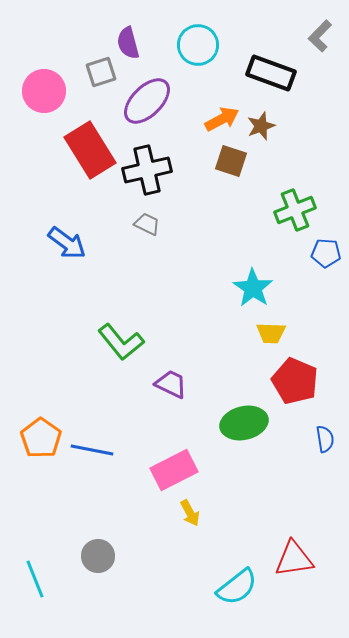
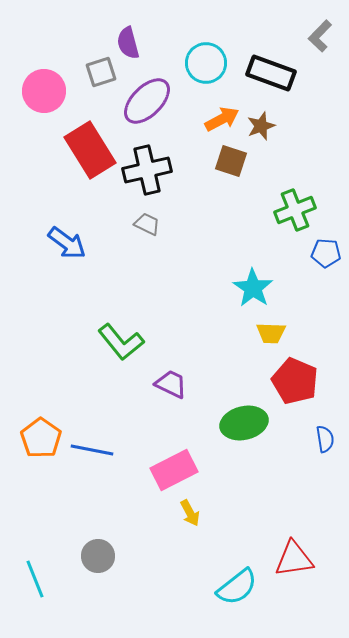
cyan circle: moved 8 px right, 18 px down
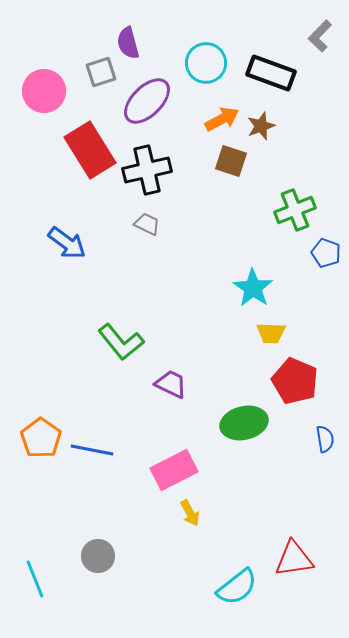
blue pentagon: rotated 16 degrees clockwise
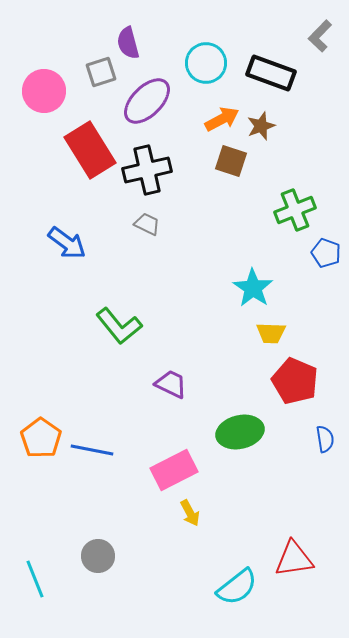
green L-shape: moved 2 px left, 16 px up
green ellipse: moved 4 px left, 9 px down
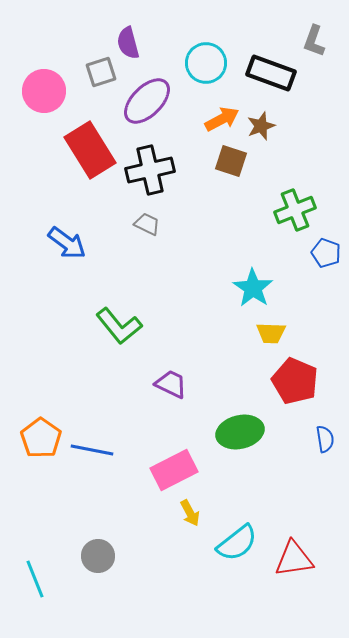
gray L-shape: moved 6 px left, 5 px down; rotated 24 degrees counterclockwise
black cross: moved 3 px right
cyan semicircle: moved 44 px up
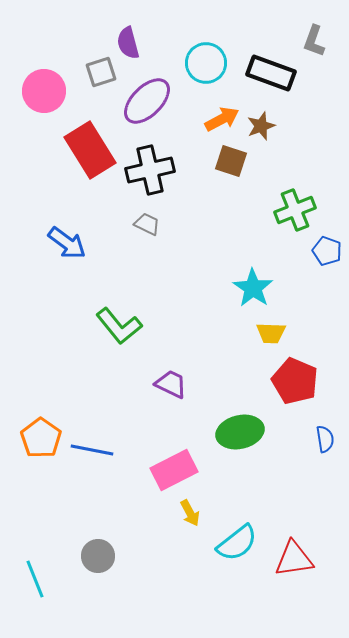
blue pentagon: moved 1 px right, 2 px up
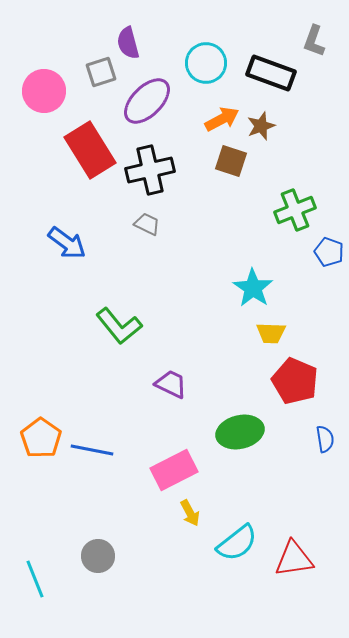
blue pentagon: moved 2 px right, 1 px down
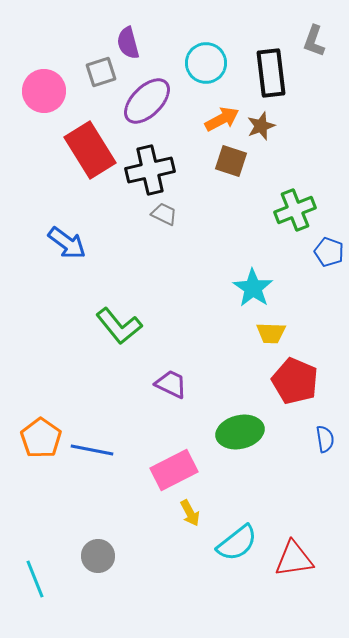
black rectangle: rotated 63 degrees clockwise
gray trapezoid: moved 17 px right, 10 px up
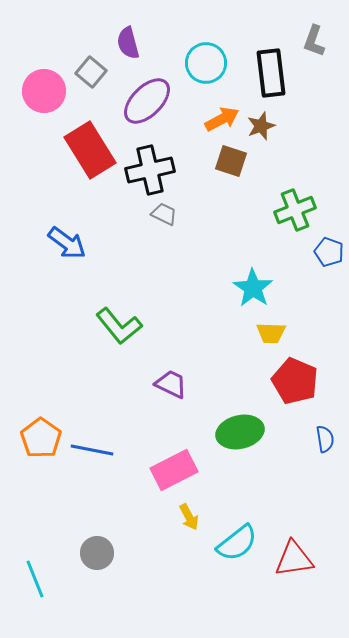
gray square: moved 10 px left; rotated 32 degrees counterclockwise
yellow arrow: moved 1 px left, 4 px down
gray circle: moved 1 px left, 3 px up
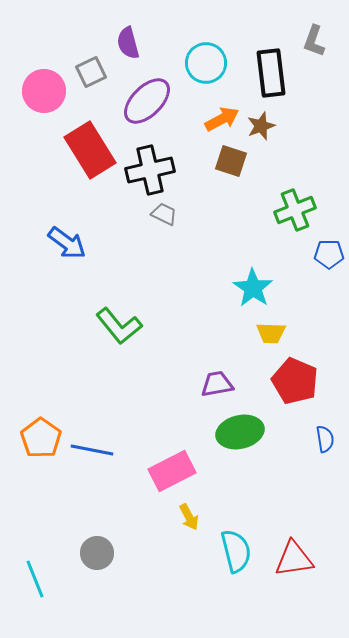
gray square: rotated 24 degrees clockwise
blue pentagon: moved 2 px down; rotated 20 degrees counterclockwise
purple trapezoid: moved 46 px right; rotated 36 degrees counterclockwise
pink rectangle: moved 2 px left, 1 px down
cyan semicircle: moved 1 px left, 8 px down; rotated 66 degrees counterclockwise
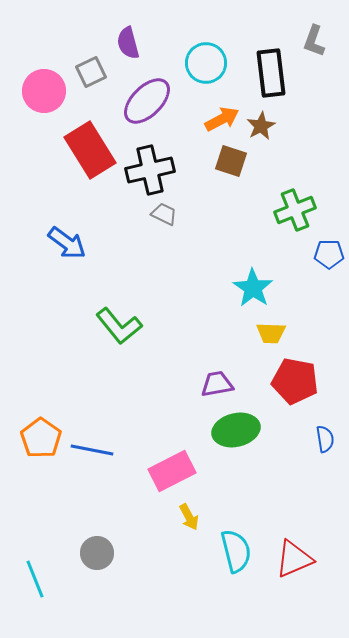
brown star: rotated 8 degrees counterclockwise
red pentagon: rotated 12 degrees counterclockwise
green ellipse: moved 4 px left, 2 px up
red triangle: rotated 15 degrees counterclockwise
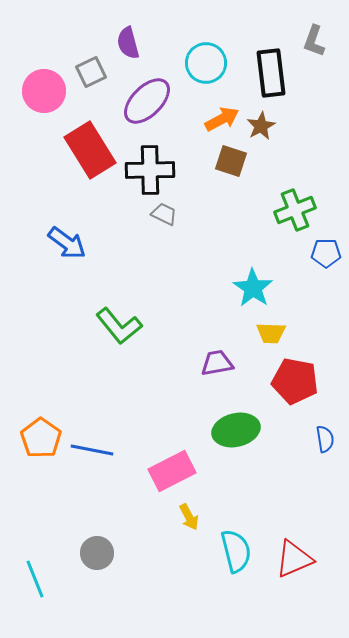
black cross: rotated 12 degrees clockwise
blue pentagon: moved 3 px left, 1 px up
purple trapezoid: moved 21 px up
